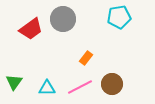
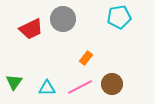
red trapezoid: rotated 10 degrees clockwise
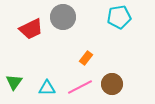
gray circle: moved 2 px up
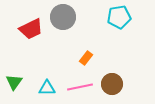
pink line: rotated 15 degrees clockwise
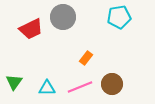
pink line: rotated 10 degrees counterclockwise
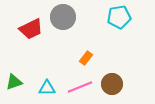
green triangle: rotated 36 degrees clockwise
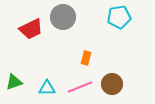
orange rectangle: rotated 24 degrees counterclockwise
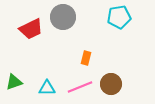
brown circle: moved 1 px left
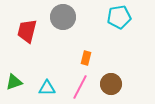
red trapezoid: moved 4 px left, 2 px down; rotated 130 degrees clockwise
pink line: rotated 40 degrees counterclockwise
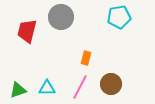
gray circle: moved 2 px left
green triangle: moved 4 px right, 8 px down
